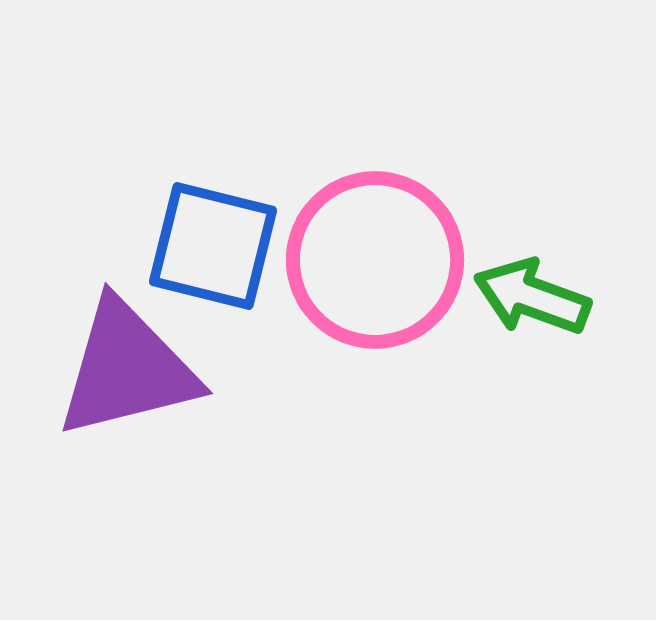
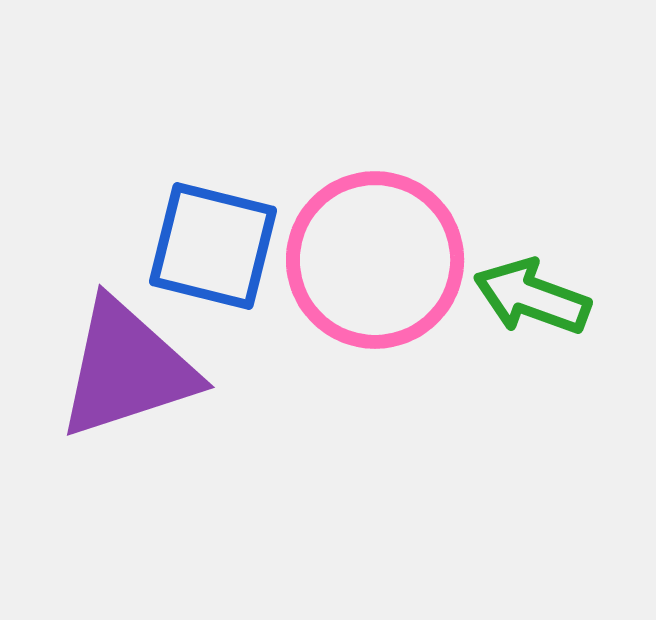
purple triangle: rotated 4 degrees counterclockwise
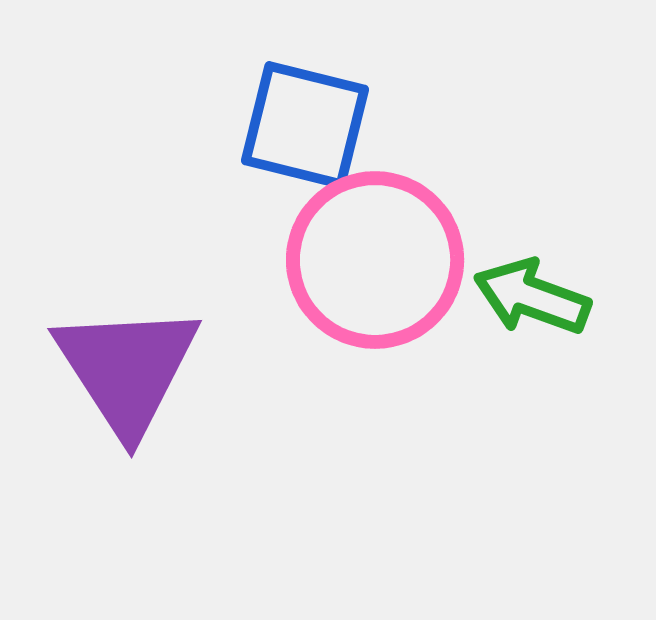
blue square: moved 92 px right, 121 px up
purple triangle: rotated 45 degrees counterclockwise
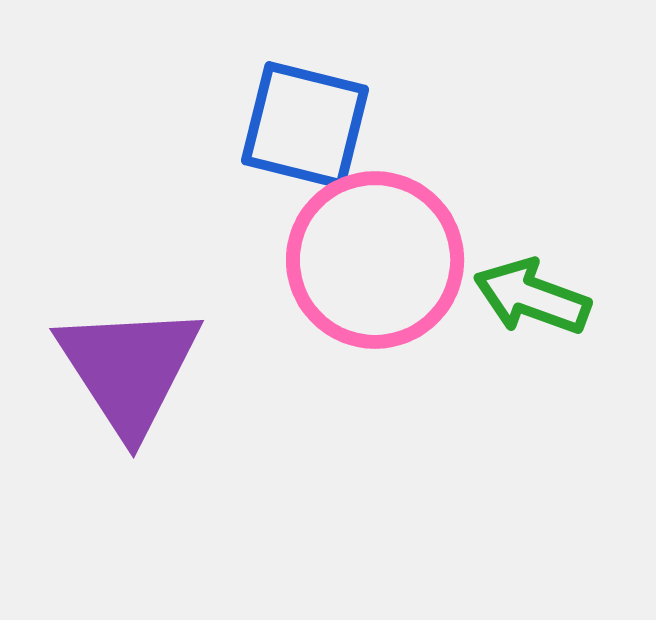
purple triangle: moved 2 px right
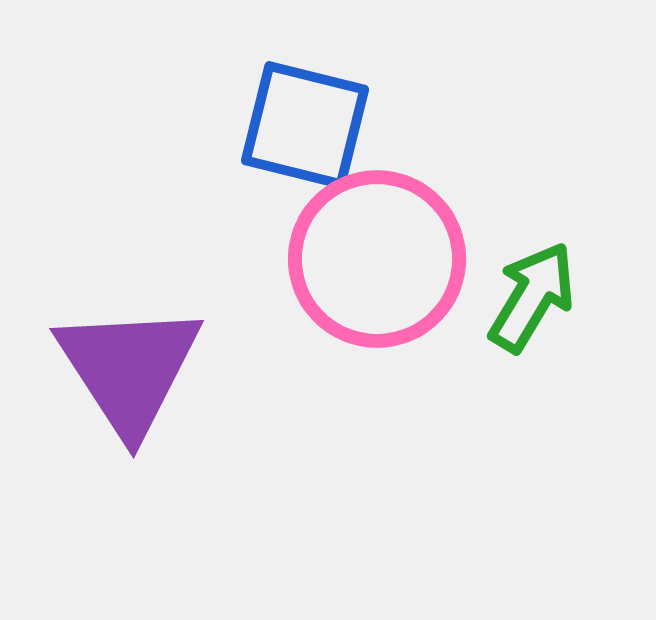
pink circle: moved 2 px right, 1 px up
green arrow: rotated 101 degrees clockwise
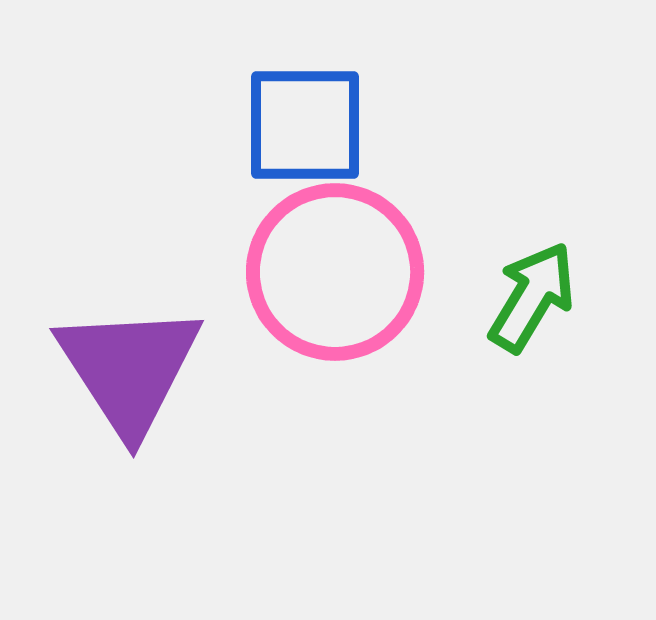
blue square: rotated 14 degrees counterclockwise
pink circle: moved 42 px left, 13 px down
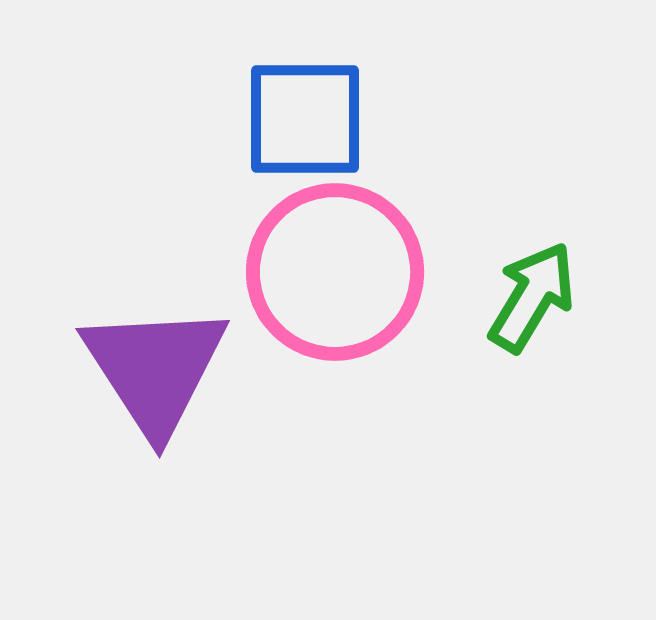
blue square: moved 6 px up
purple triangle: moved 26 px right
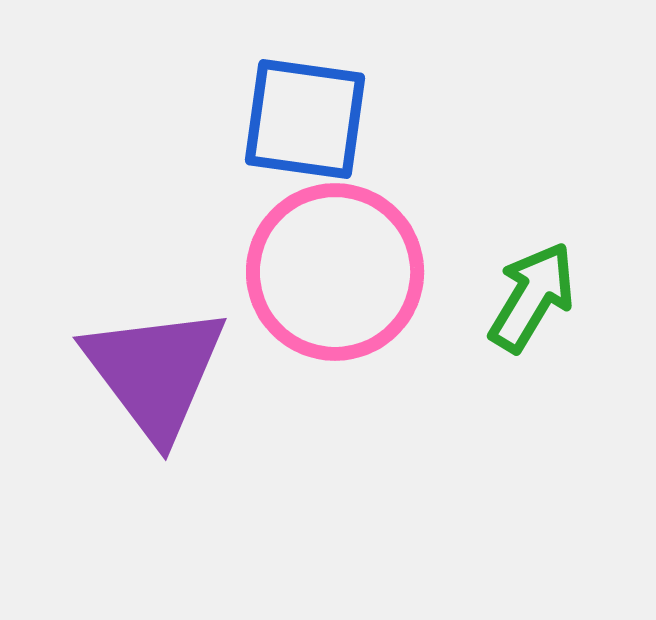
blue square: rotated 8 degrees clockwise
purple triangle: moved 3 px down; rotated 4 degrees counterclockwise
